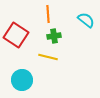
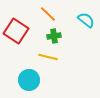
orange line: rotated 42 degrees counterclockwise
red square: moved 4 px up
cyan circle: moved 7 px right
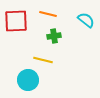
orange line: rotated 30 degrees counterclockwise
red square: moved 10 px up; rotated 35 degrees counterclockwise
yellow line: moved 5 px left, 3 px down
cyan circle: moved 1 px left
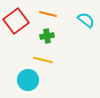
red square: rotated 35 degrees counterclockwise
green cross: moved 7 px left
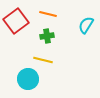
cyan semicircle: moved 5 px down; rotated 96 degrees counterclockwise
cyan circle: moved 1 px up
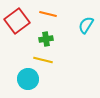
red square: moved 1 px right
green cross: moved 1 px left, 3 px down
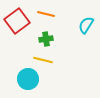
orange line: moved 2 px left
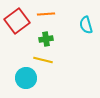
orange line: rotated 18 degrees counterclockwise
cyan semicircle: rotated 48 degrees counterclockwise
cyan circle: moved 2 px left, 1 px up
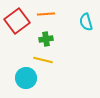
cyan semicircle: moved 3 px up
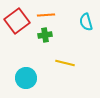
orange line: moved 1 px down
green cross: moved 1 px left, 4 px up
yellow line: moved 22 px right, 3 px down
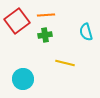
cyan semicircle: moved 10 px down
cyan circle: moved 3 px left, 1 px down
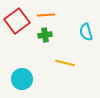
cyan circle: moved 1 px left
